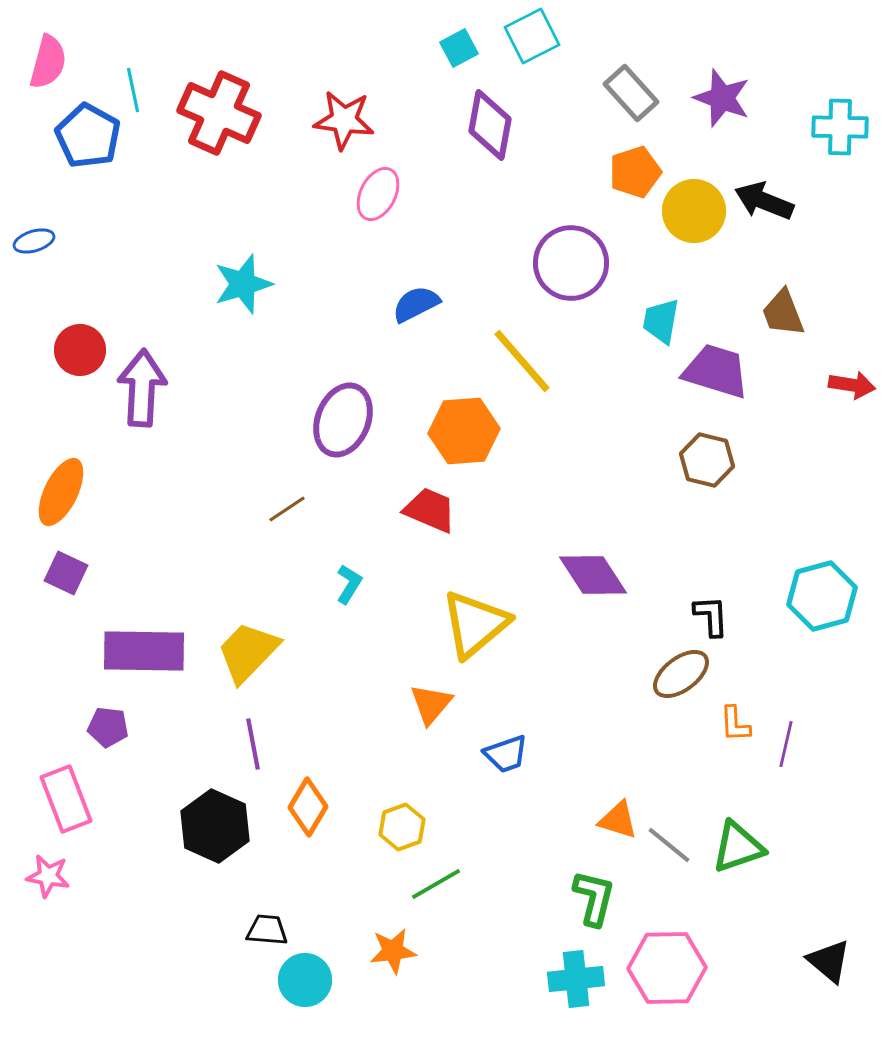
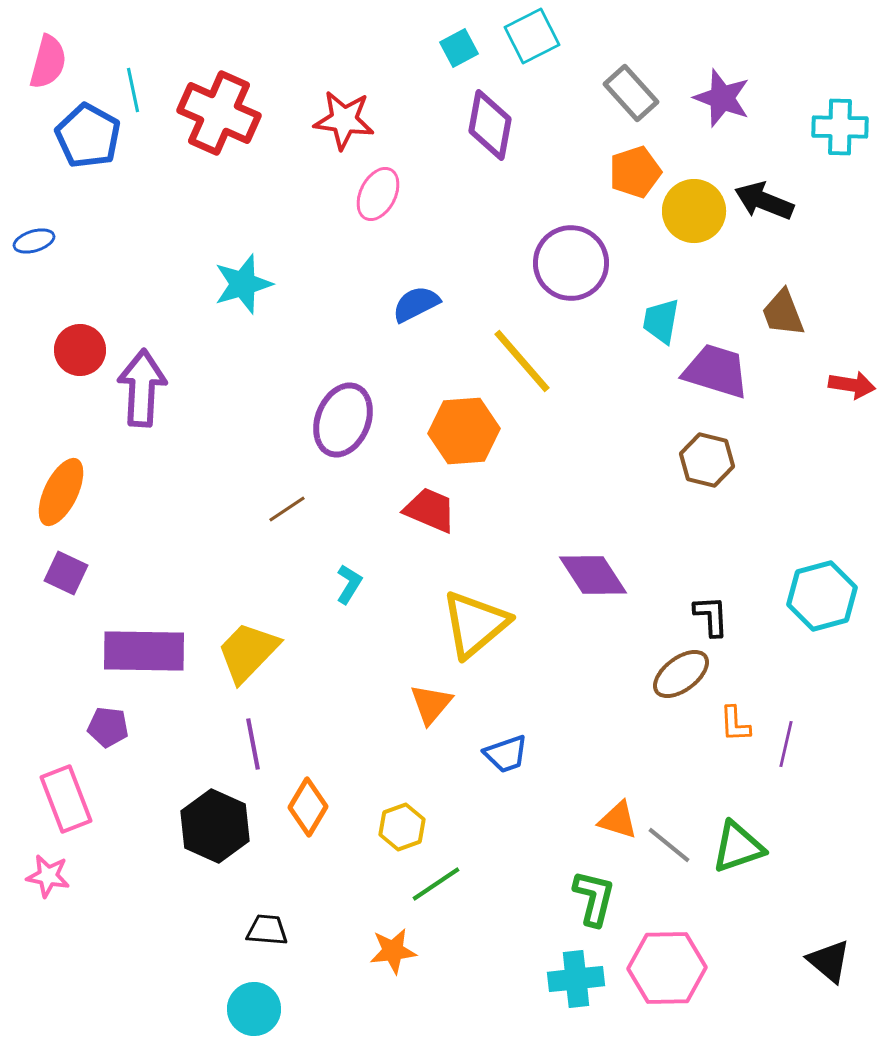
green line at (436, 884): rotated 4 degrees counterclockwise
cyan circle at (305, 980): moved 51 px left, 29 px down
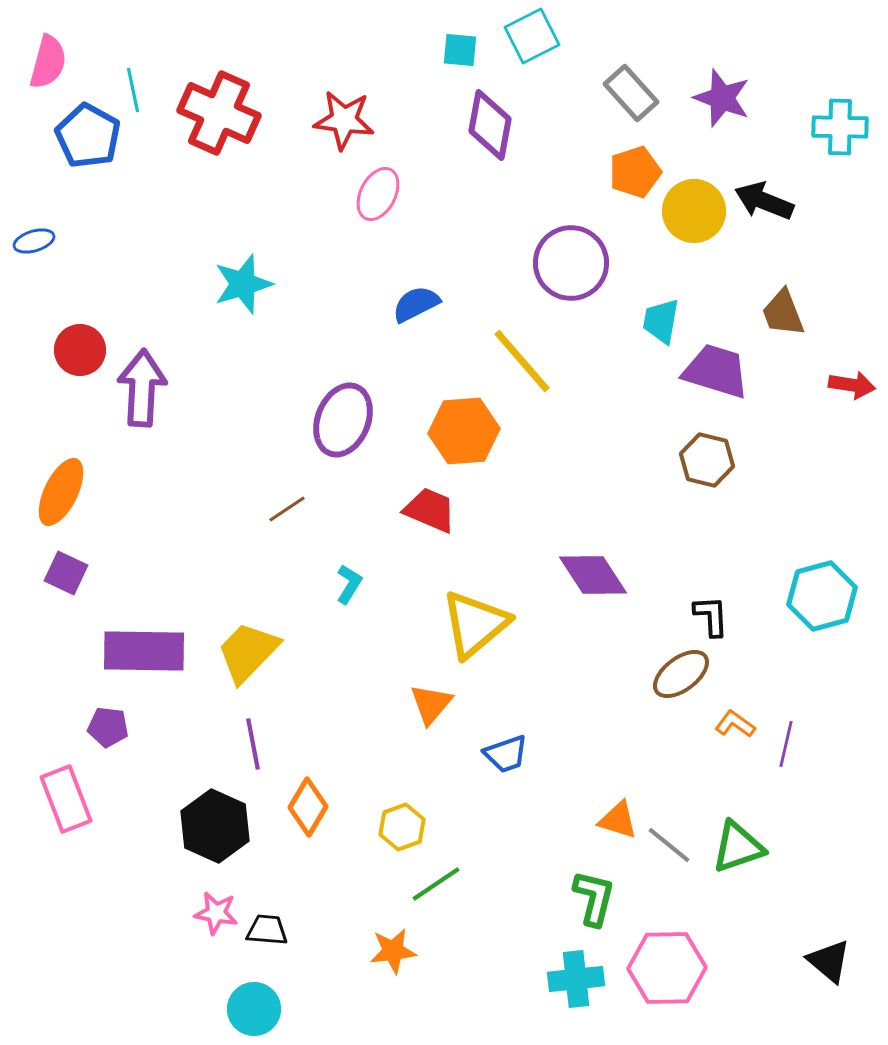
cyan square at (459, 48): moved 1 px right, 2 px down; rotated 33 degrees clockwise
orange L-shape at (735, 724): rotated 129 degrees clockwise
pink star at (48, 876): moved 168 px right, 37 px down
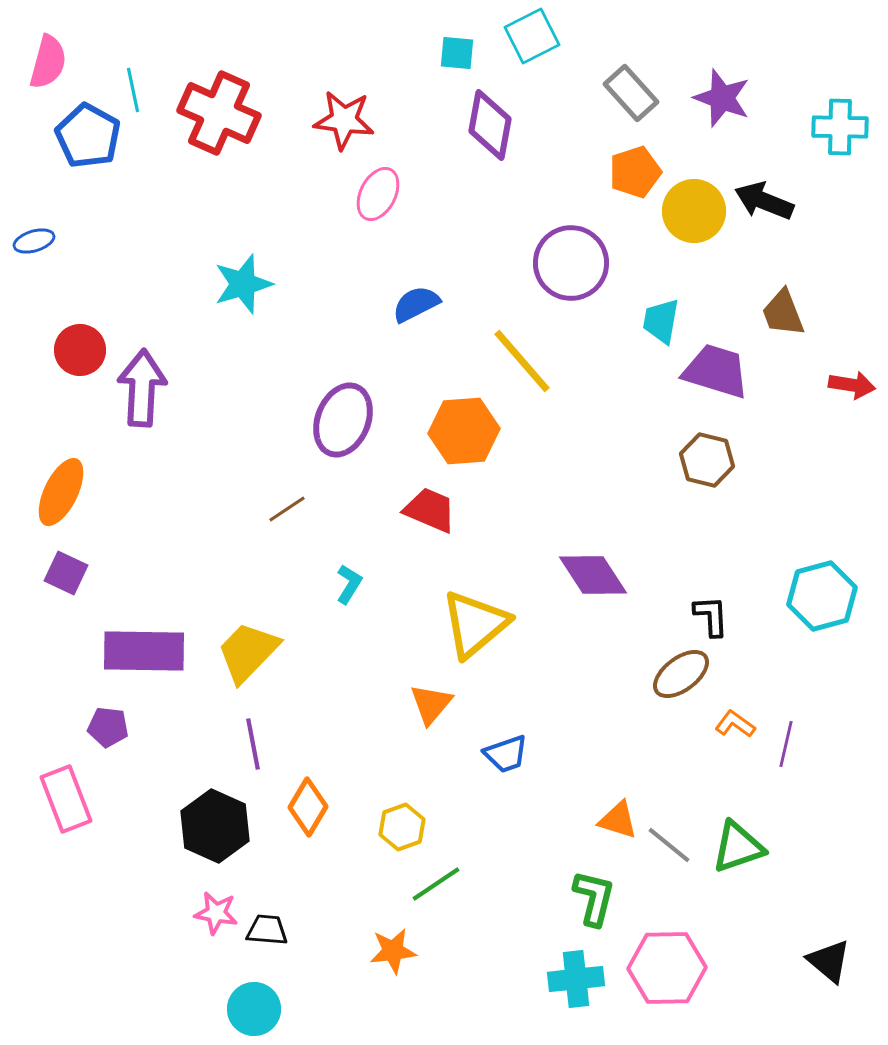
cyan square at (460, 50): moved 3 px left, 3 px down
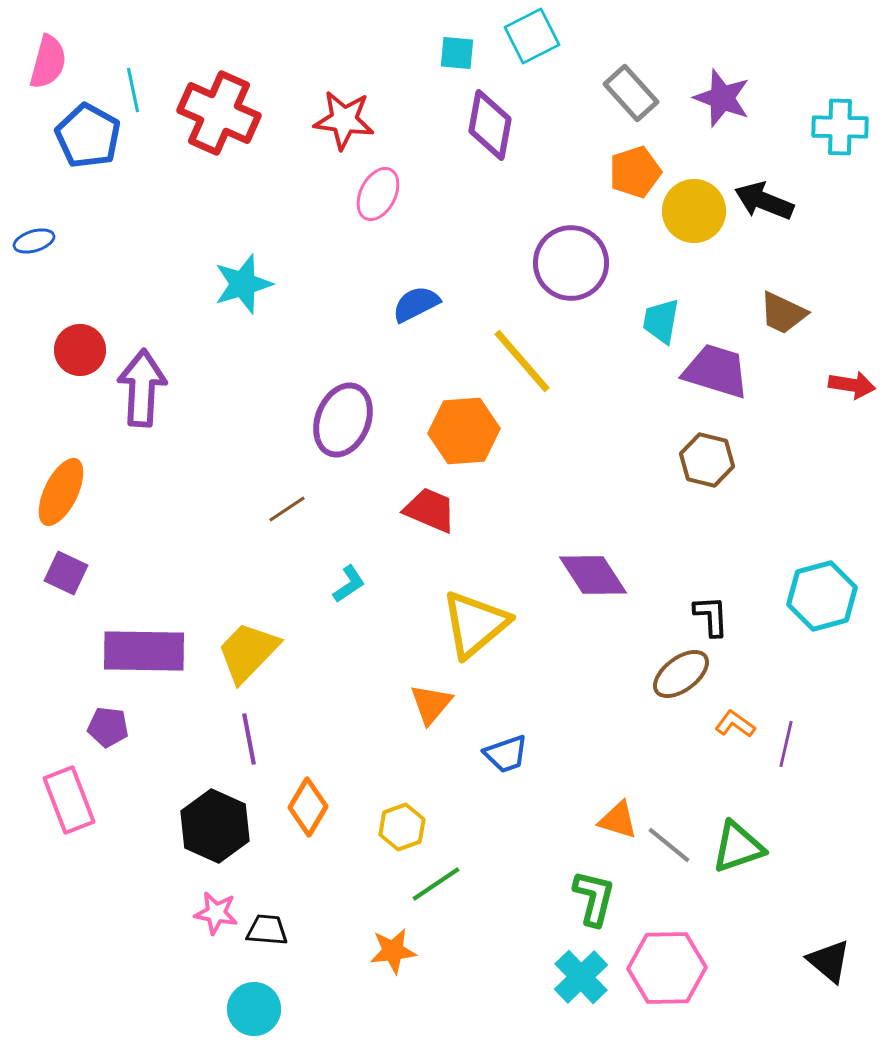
brown trapezoid at (783, 313): rotated 44 degrees counterclockwise
cyan L-shape at (349, 584): rotated 24 degrees clockwise
purple line at (253, 744): moved 4 px left, 5 px up
pink rectangle at (66, 799): moved 3 px right, 1 px down
cyan cross at (576, 979): moved 5 px right, 2 px up; rotated 38 degrees counterclockwise
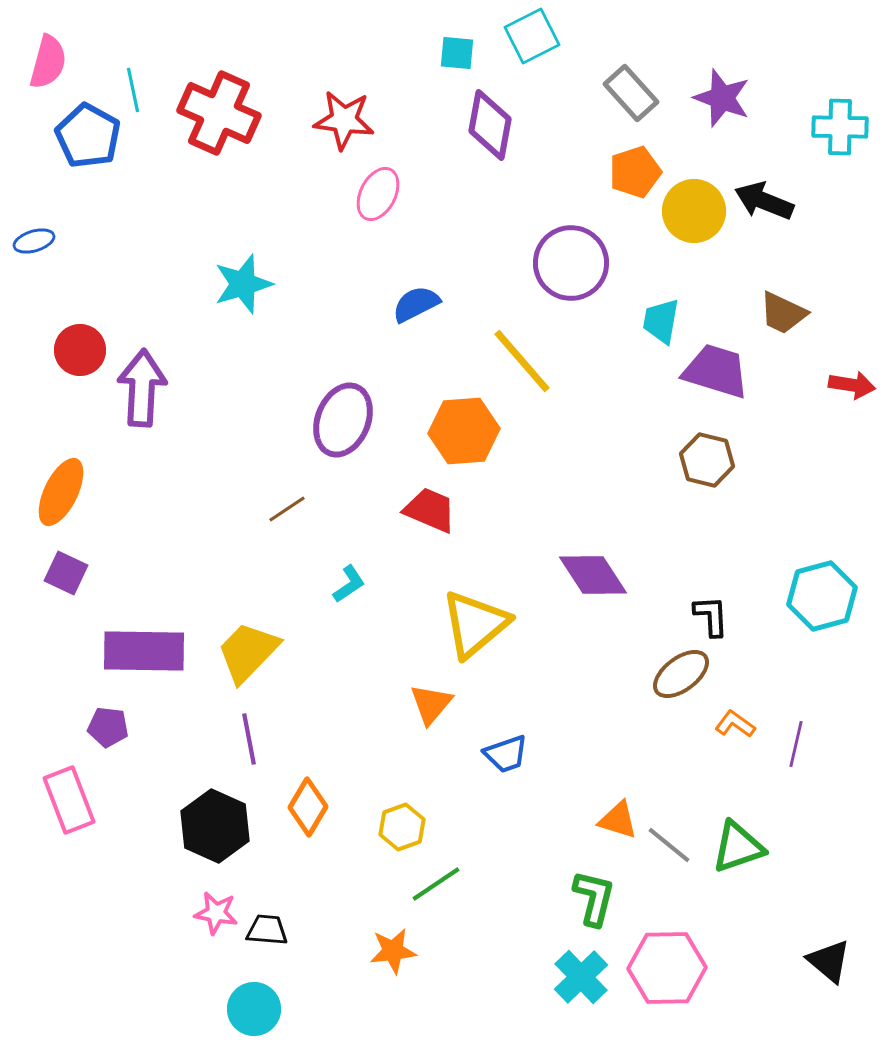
purple line at (786, 744): moved 10 px right
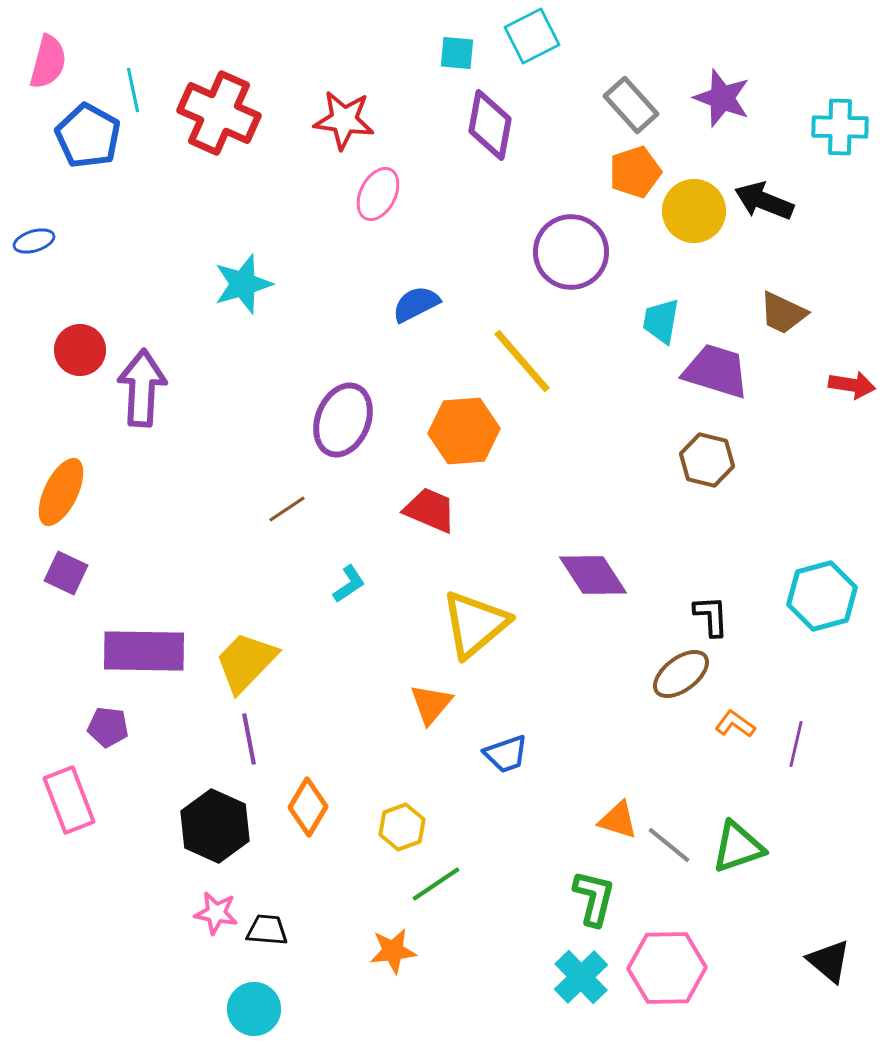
gray rectangle at (631, 93): moved 12 px down
purple circle at (571, 263): moved 11 px up
yellow trapezoid at (248, 652): moved 2 px left, 10 px down
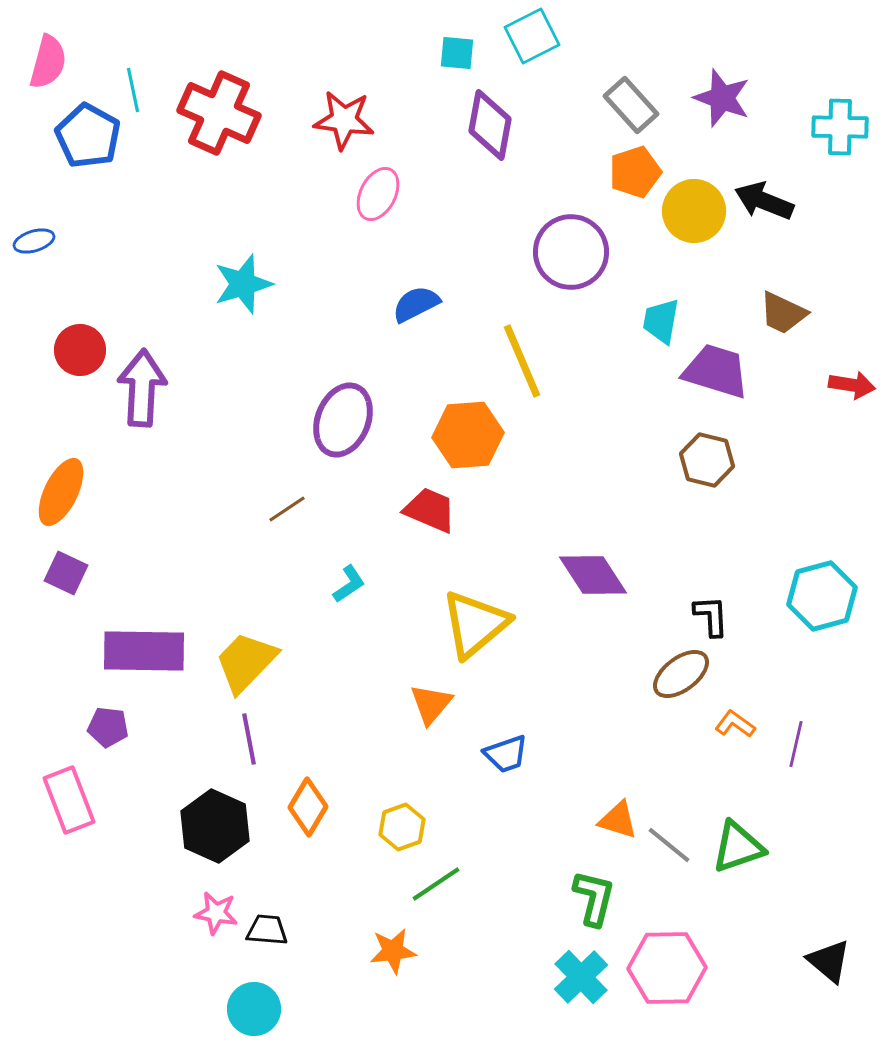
yellow line at (522, 361): rotated 18 degrees clockwise
orange hexagon at (464, 431): moved 4 px right, 4 px down
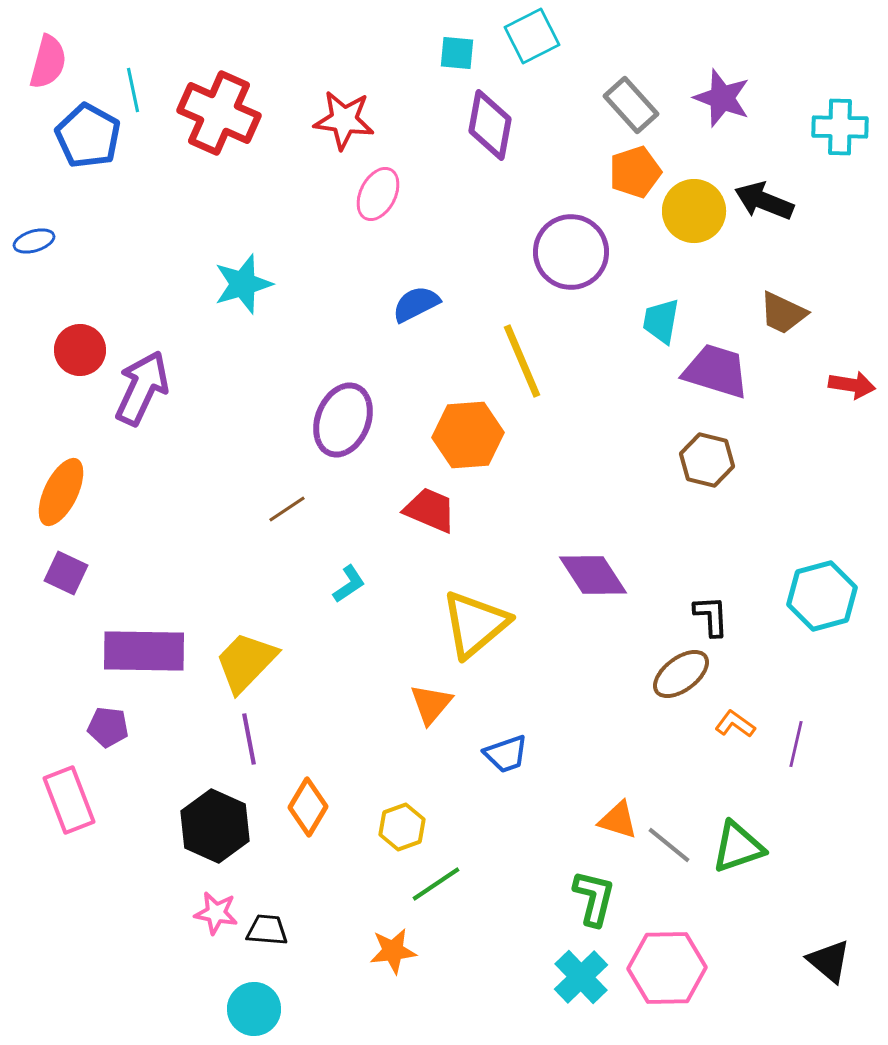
purple arrow at (142, 388): rotated 22 degrees clockwise
